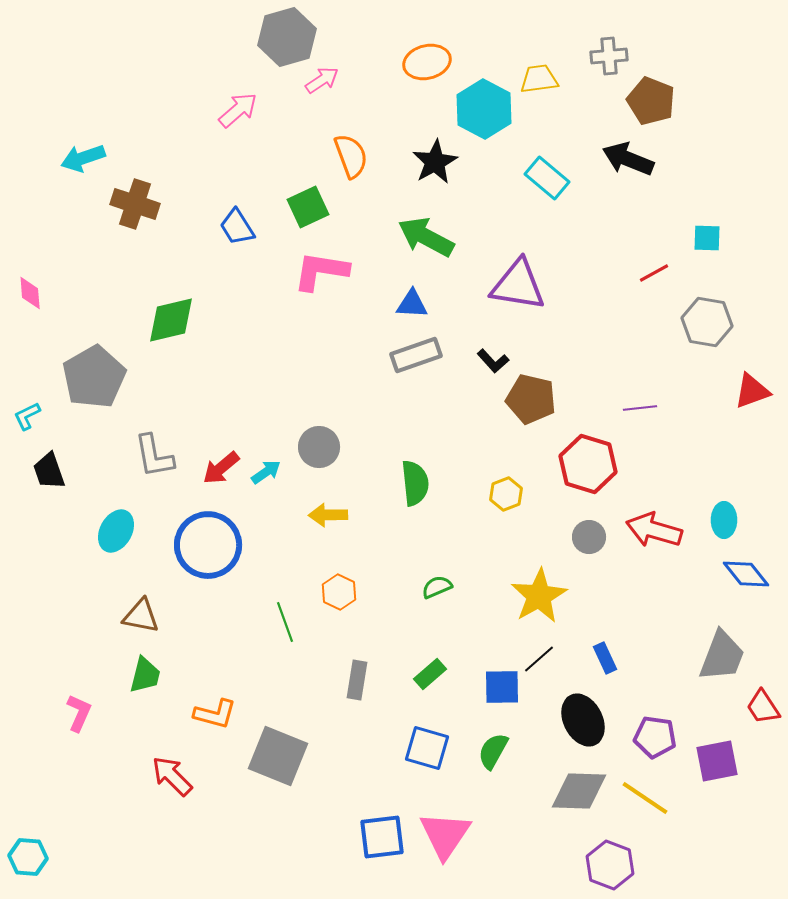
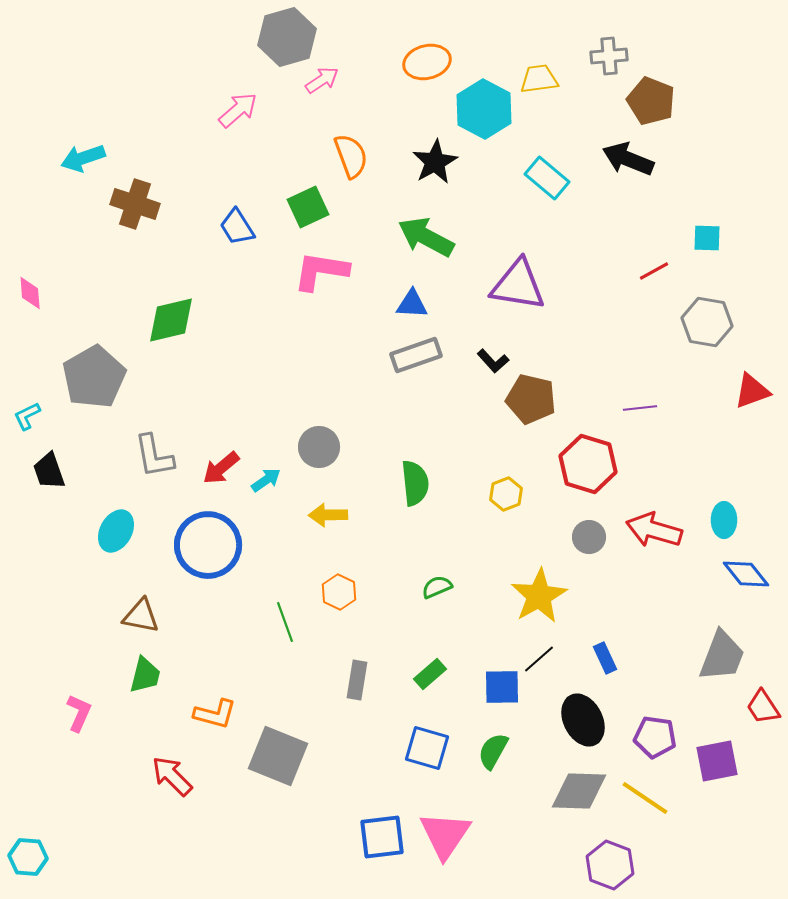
red line at (654, 273): moved 2 px up
cyan arrow at (266, 472): moved 8 px down
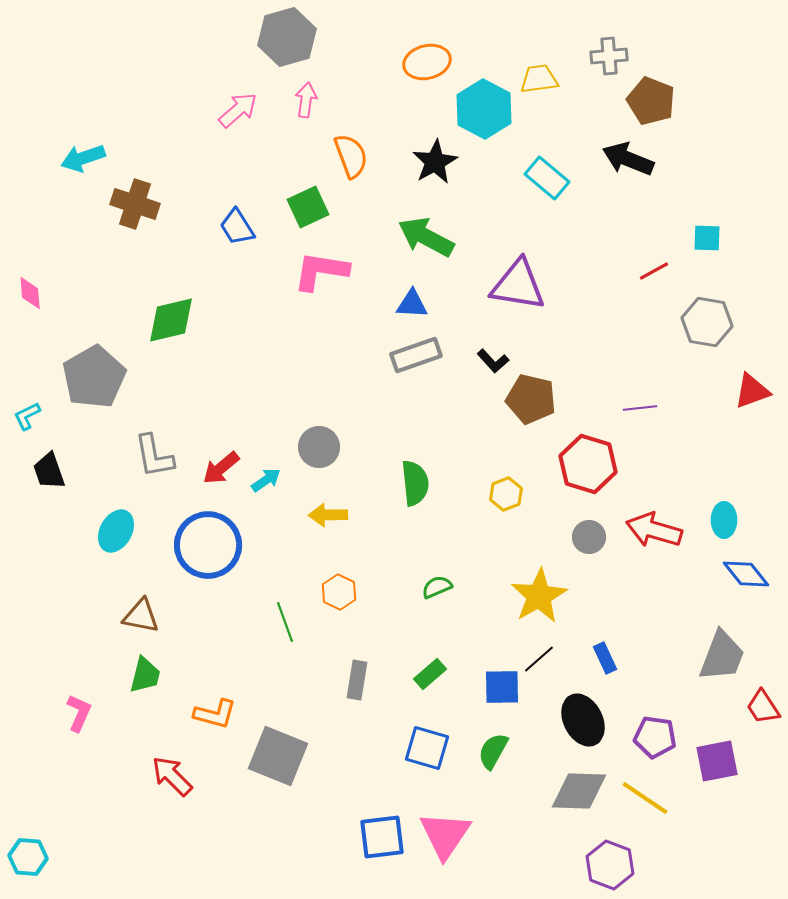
pink arrow at (322, 80): moved 16 px left, 20 px down; rotated 48 degrees counterclockwise
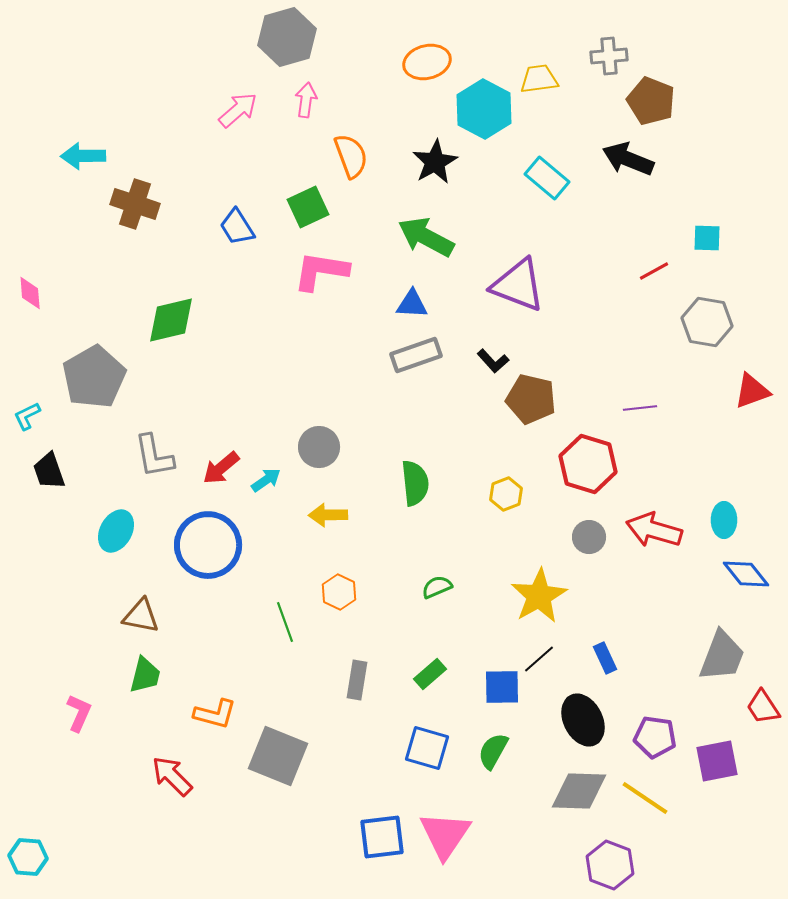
cyan arrow at (83, 158): moved 2 px up; rotated 18 degrees clockwise
purple triangle at (518, 285): rotated 12 degrees clockwise
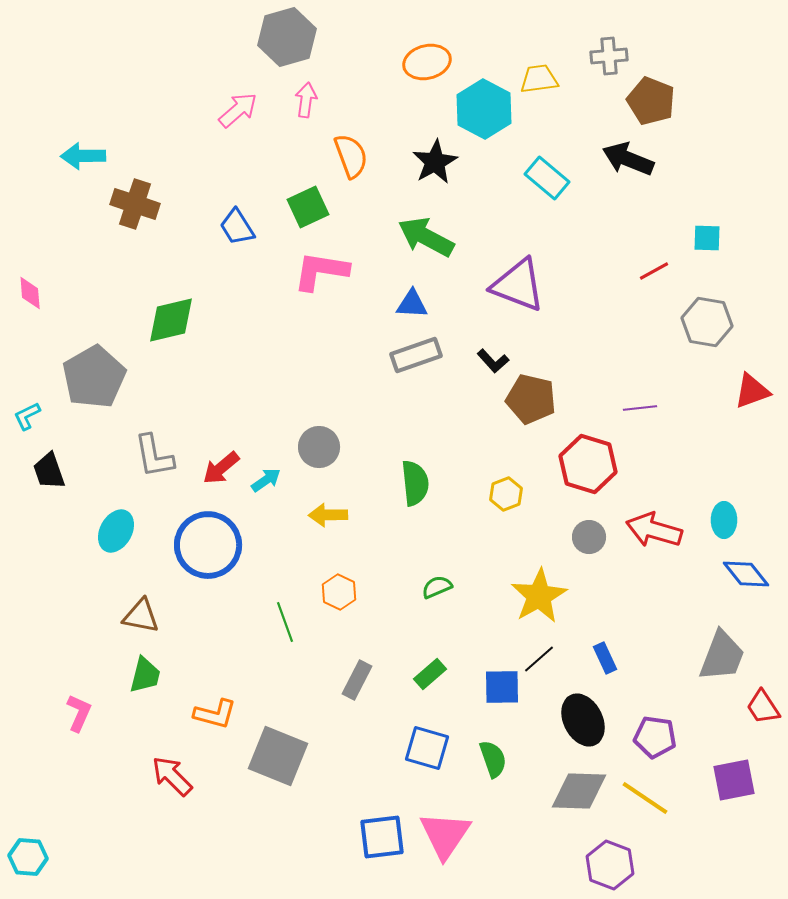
gray rectangle at (357, 680): rotated 18 degrees clockwise
green semicircle at (493, 751): moved 8 px down; rotated 132 degrees clockwise
purple square at (717, 761): moved 17 px right, 19 px down
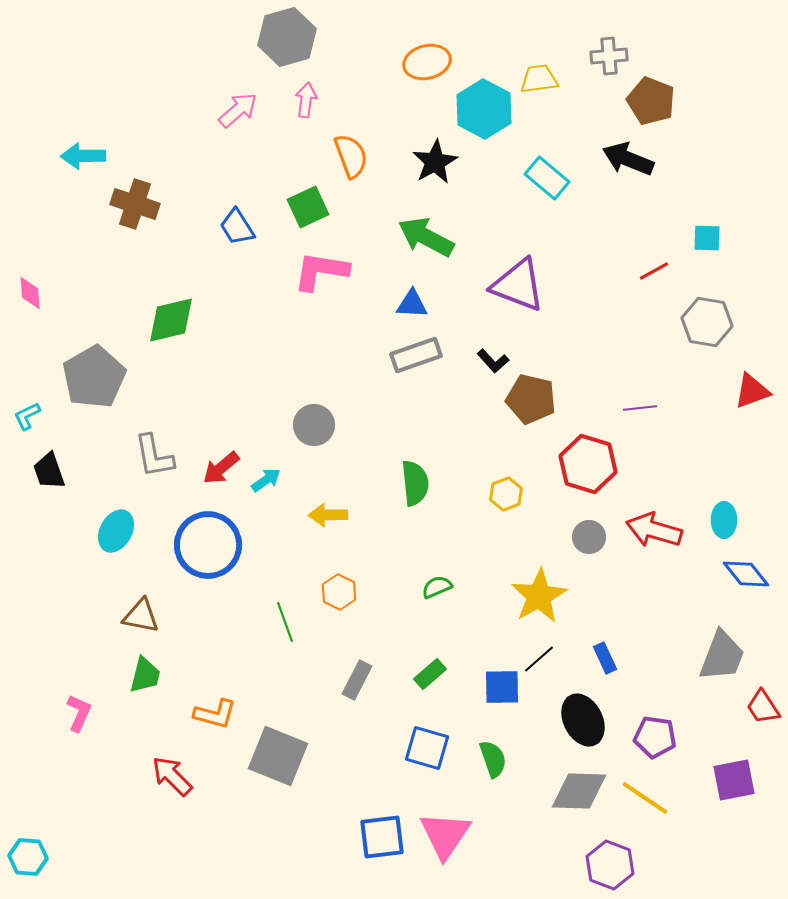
gray circle at (319, 447): moved 5 px left, 22 px up
